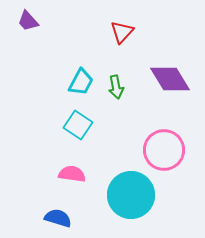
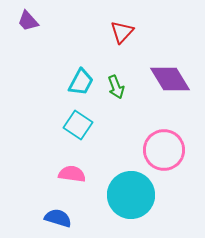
green arrow: rotated 10 degrees counterclockwise
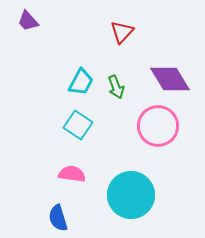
pink circle: moved 6 px left, 24 px up
blue semicircle: rotated 124 degrees counterclockwise
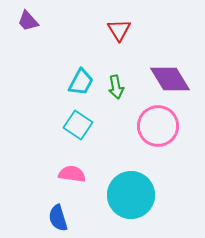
red triangle: moved 3 px left, 2 px up; rotated 15 degrees counterclockwise
green arrow: rotated 10 degrees clockwise
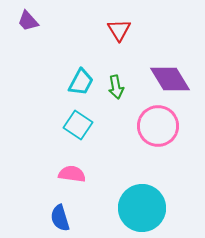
cyan circle: moved 11 px right, 13 px down
blue semicircle: moved 2 px right
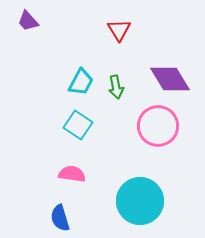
cyan circle: moved 2 px left, 7 px up
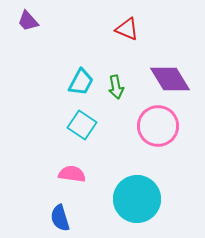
red triangle: moved 8 px right, 1 px up; rotated 35 degrees counterclockwise
cyan square: moved 4 px right
cyan circle: moved 3 px left, 2 px up
